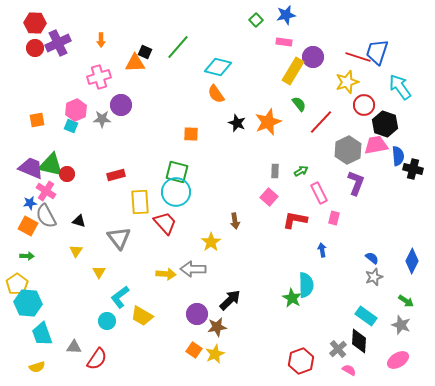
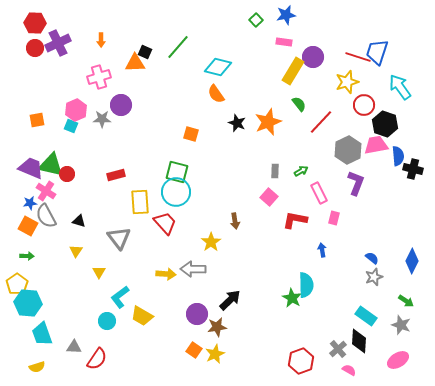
orange square at (191, 134): rotated 14 degrees clockwise
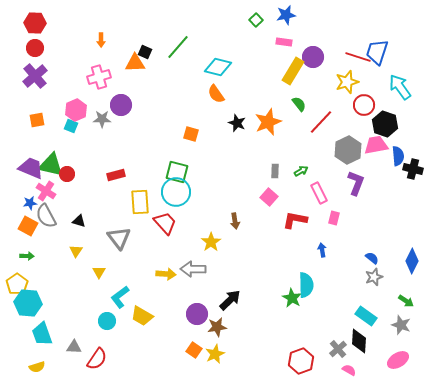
purple cross at (58, 43): moved 23 px left, 33 px down; rotated 15 degrees counterclockwise
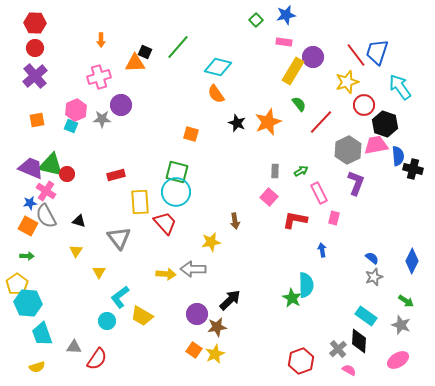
red line at (358, 57): moved 2 px left, 2 px up; rotated 35 degrees clockwise
yellow star at (211, 242): rotated 24 degrees clockwise
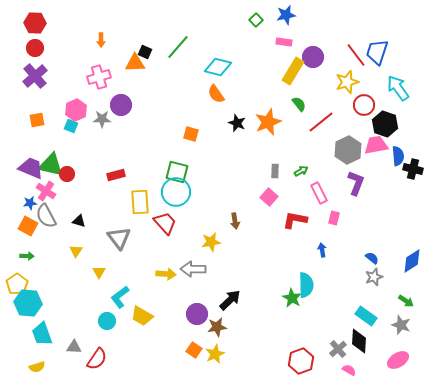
cyan arrow at (400, 87): moved 2 px left, 1 px down
red line at (321, 122): rotated 8 degrees clockwise
blue diamond at (412, 261): rotated 30 degrees clockwise
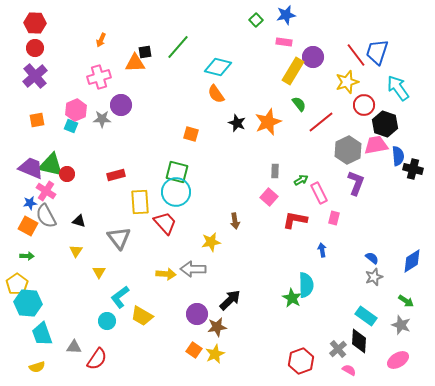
orange arrow at (101, 40): rotated 24 degrees clockwise
black square at (145, 52): rotated 32 degrees counterclockwise
green arrow at (301, 171): moved 9 px down
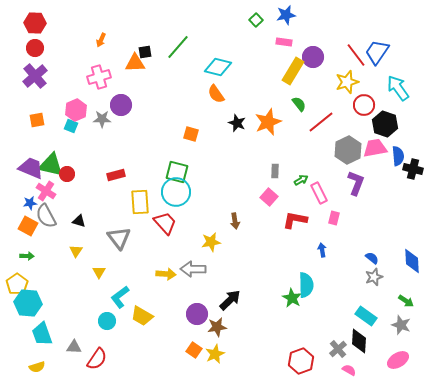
blue trapezoid at (377, 52): rotated 16 degrees clockwise
pink trapezoid at (376, 145): moved 1 px left, 3 px down
blue diamond at (412, 261): rotated 60 degrees counterclockwise
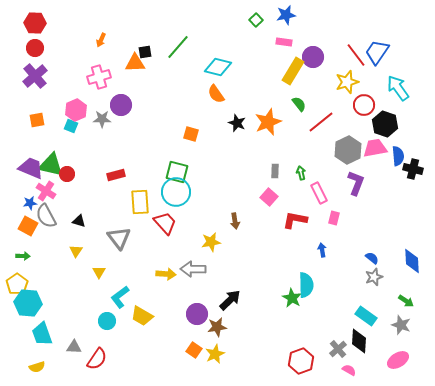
green arrow at (301, 180): moved 7 px up; rotated 72 degrees counterclockwise
green arrow at (27, 256): moved 4 px left
